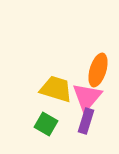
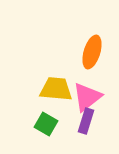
orange ellipse: moved 6 px left, 18 px up
yellow trapezoid: rotated 12 degrees counterclockwise
pink triangle: rotated 12 degrees clockwise
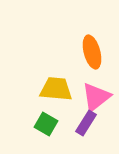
orange ellipse: rotated 32 degrees counterclockwise
pink triangle: moved 9 px right
purple rectangle: moved 2 px down; rotated 15 degrees clockwise
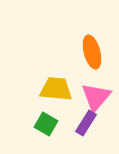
pink triangle: rotated 12 degrees counterclockwise
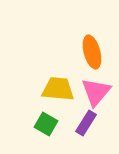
yellow trapezoid: moved 2 px right
pink triangle: moved 5 px up
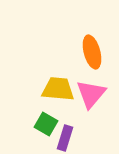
pink triangle: moved 5 px left, 2 px down
purple rectangle: moved 21 px left, 15 px down; rotated 15 degrees counterclockwise
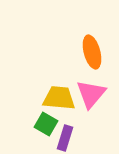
yellow trapezoid: moved 1 px right, 9 px down
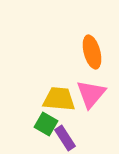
yellow trapezoid: moved 1 px down
purple rectangle: rotated 50 degrees counterclockwise
